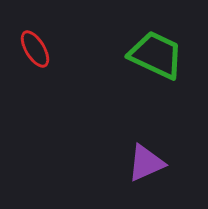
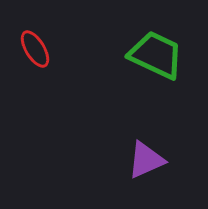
purple triangle: moved 3 px up
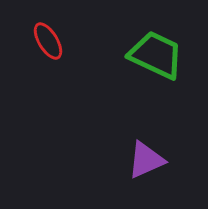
red ellipse: moved 13 px right, 8 px up
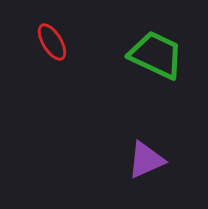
red ellipse: moved 4 px right, 1 px down
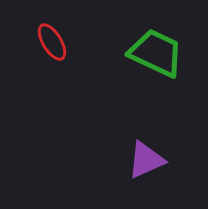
green trapezoid: moved 2 px up
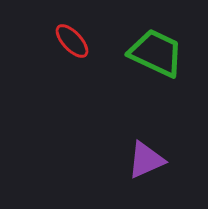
red ellipse: moved 20 px right, 1 px up; rotated 12 degrees counterclockwise
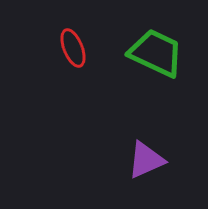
red ellipse: moved 1 px right, 7 px down; rotated 21 degrees clockwise
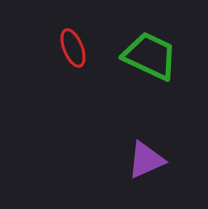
green trapezoid: moved 6 px left, 3 px down
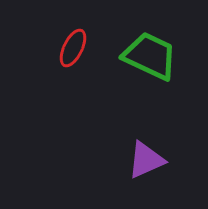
red ellipse: rotated 48 degrees clockwise
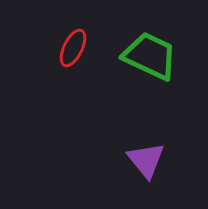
purple triangle: rotated 45 degrees counterclockwise
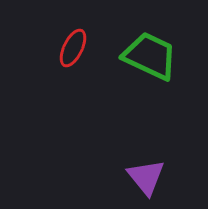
purple triangle: moved 17 px down
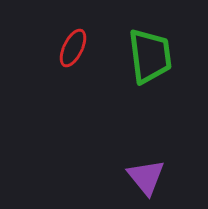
green trapezoid: rotated 58 degrees clockwise
